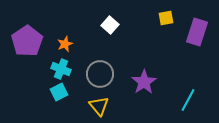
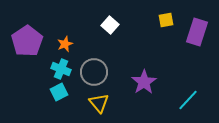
yellow square: moved 2 px down
gray circle: moved 6 px left, 2 px up
cyan line: rotated 15 degrees clockwise
yellow triangle: moved 3 px up
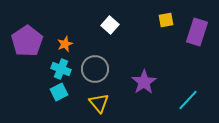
gray circle: moved 1 px right, 3 px up
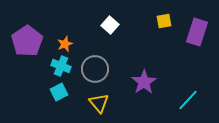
yellow square: moved 2 px left, 1 px down
cyan cross: moved 3 px up
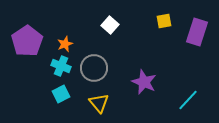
gray circle: moved 1 px left, 1 px up
purple star: rotated 15 degrees counterclockwise
cyan square: moved 2 px right, 2 px down
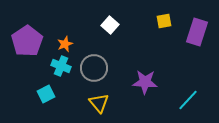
purple star: moved 1 px right; rotated 20 degrees counterclockwise
cyan square: moved 15 px left
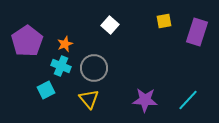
purple star: moved 18 px down
cyan square: moved 4 px up
yellow triangle: moved 10 px left, 4 px up
